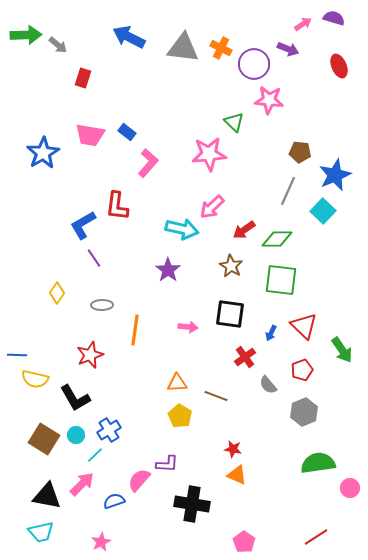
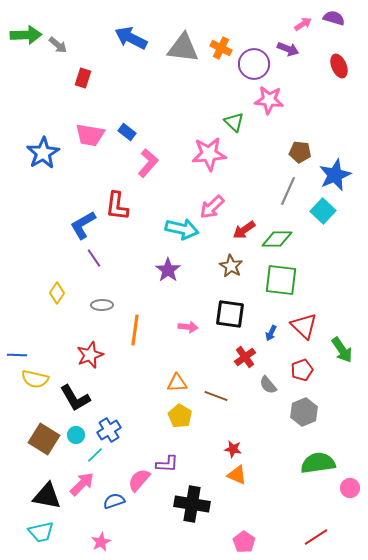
blue arrow at (129, 37): moved 2 px right, 1 px down
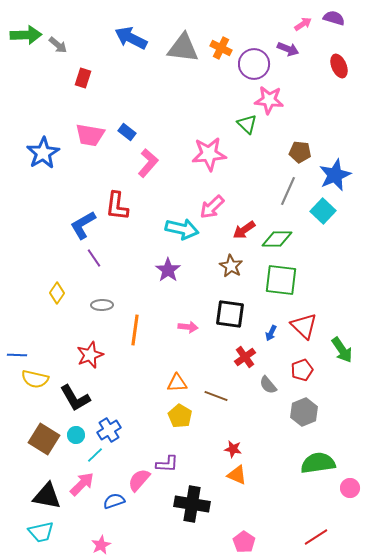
green triangle at (234, 122): moved 13 px right, 2 px down
pink star at (101, 542): moved 3 px down
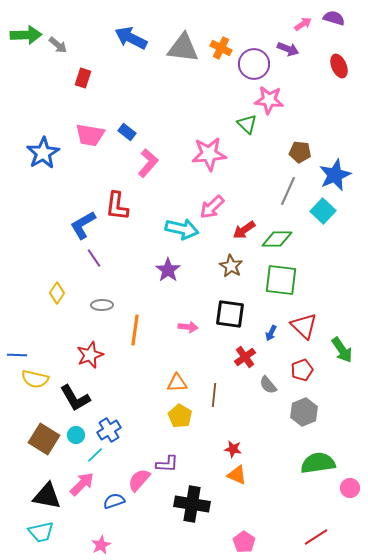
brown line at (216, 396): moved 2 px left, 1 px up; rotated 75 degrees clockwise
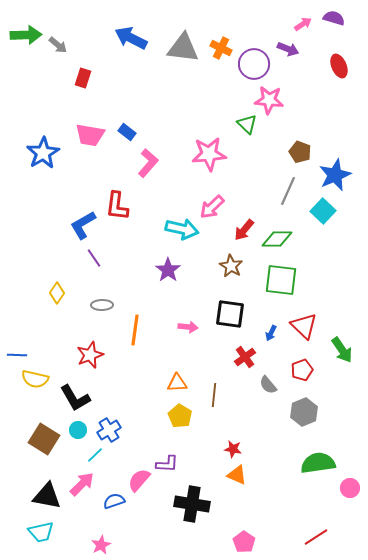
brown pentagon at (300, 152): rotated 15 degrees clockwise
red arrow at (244, 230): rotated 15 degrees counterclockwise
cyan circle at (76, 435): moved 2 px right, 5 px up
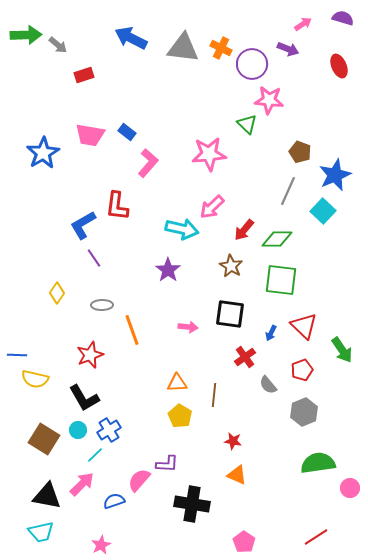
purple semicircle at (334, 18): moved 9 px right
purple circle at (254, 64): moved 2 px left
red rectangle at (83, 78): moved 1 px right, 3 px up; rotated 54 degrees clockwise
orange line at (135, 330): moved 3 px left; rotated 28 degrees counterclockwise
black L-shape at (75, 398): moved 9 px right
red star at (233, 449): moved 8 px up
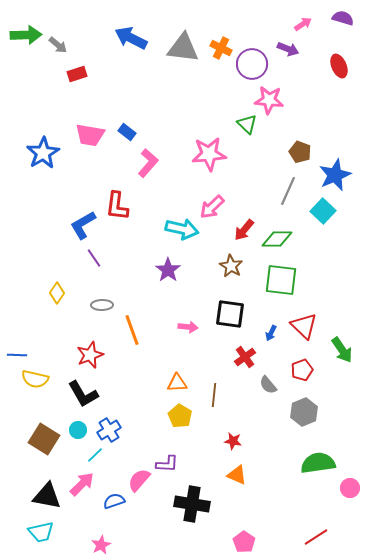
red rectangle at (84, 75): moved 7 px left, 1 px up
black L-shape at (84, 398): moved 1 px left, 4 px up
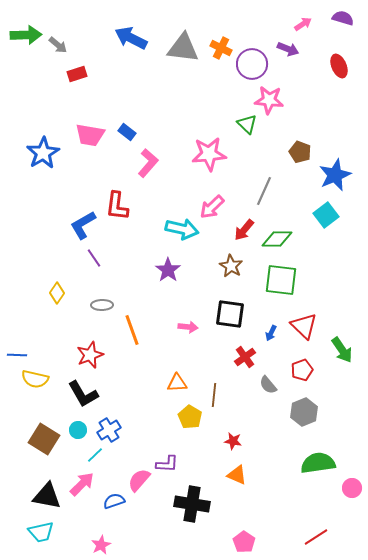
gray line at (288, 191): moved 24 px left
cyan square at (323, 211): moved 3 px right, 4 px down; rotated 10 degrees clockwise
yellow pentagon at (180, 416): moved 10 px right, 1 px down
pink circle at (350, 488): moved 2 px right
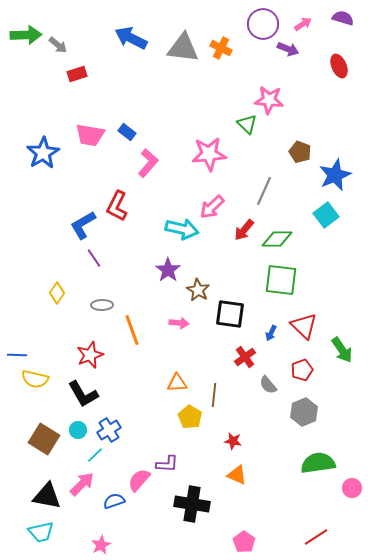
purple circle at (252, 64): moved 11 px right, 40 px up
red L-shape at (117, 206): rotated 20 degrees clockwise
brown star at (231, 266): moved 33 px left, 24 px down
pink arrow at (188, 327): moved 9 px left, 4 px up
